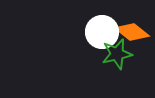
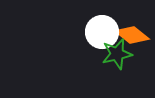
orange diamond: moved 3 px down
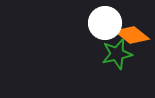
white circle: moved 3 px right, 9 px up
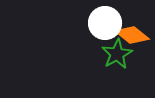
green star: rotated 16 degrees counterclockwise
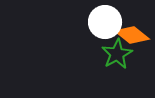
white circle: moved 1 px up
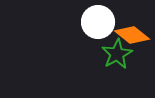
white circle: moved 7 px left
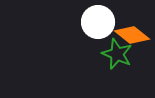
green star: rotated 20 degrees counterclockwise
